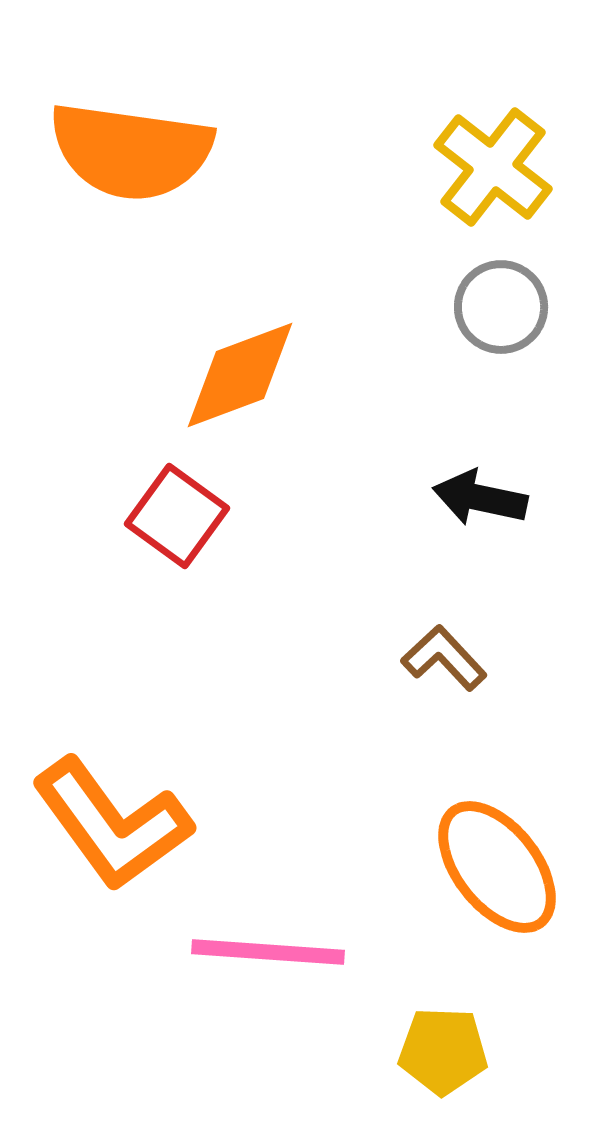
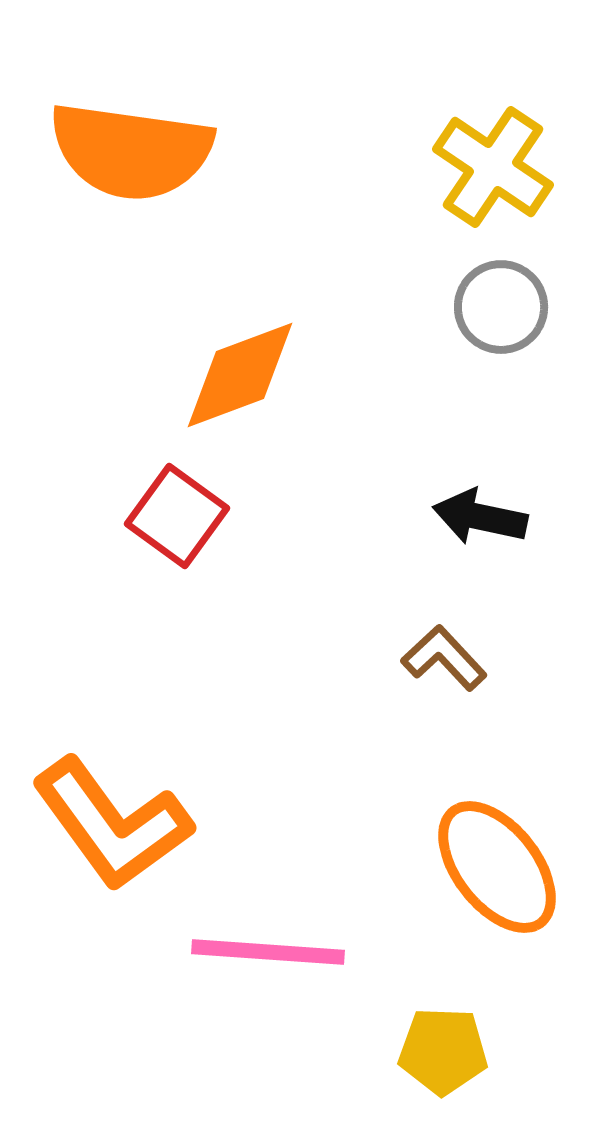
yellow cross: rotated 4 degrees counterclockwise
black arrow: moved 19 px down
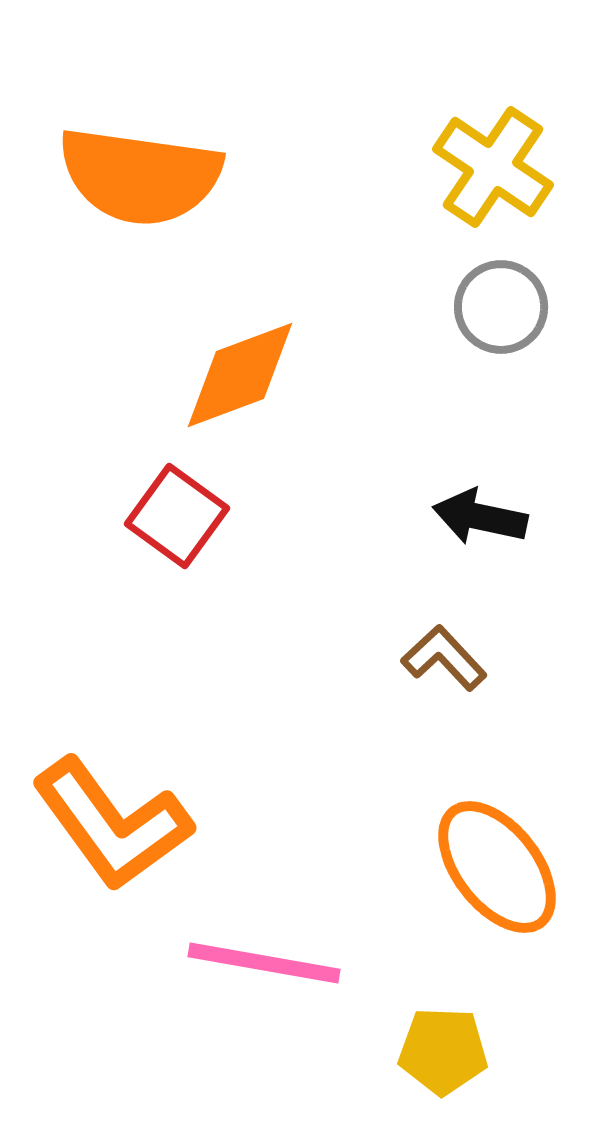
orange semicircle: moved 9 px right, 25 px down
pink line: moved 4 px left, 11 px down; rotated 6 degrees clockwise
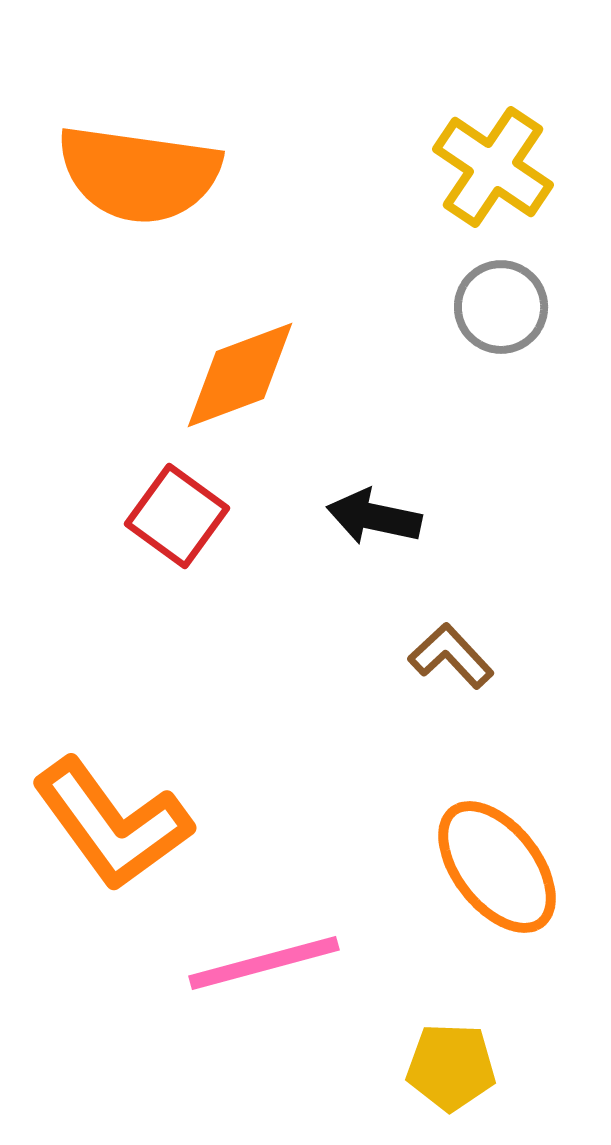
orange semicircle: moved 1 px left, 2 px up
black arrow: moved 106 px left
brown L-shape: moved 7 px right, 2 px up
pink line: rotated 25 degrees counterclockwise
yellow pentagon: moved 8 px right, 16 px down
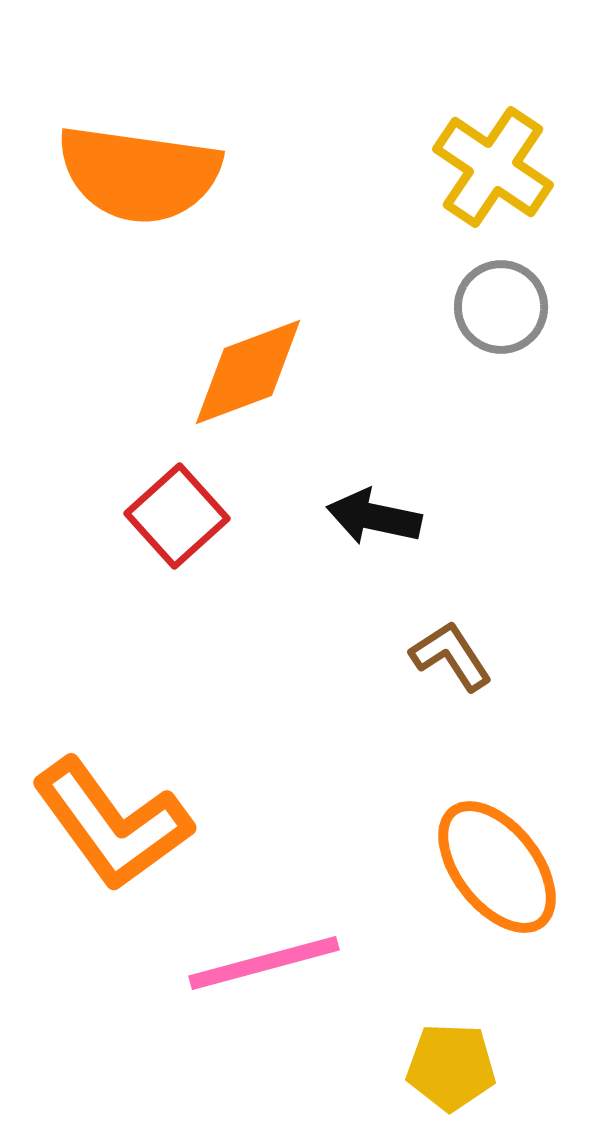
orange diamond: moved 8 px right, 3 px up
red square: rotated 12 degrees clockwise
brown L-shape: rotated 10 degrees clockwise
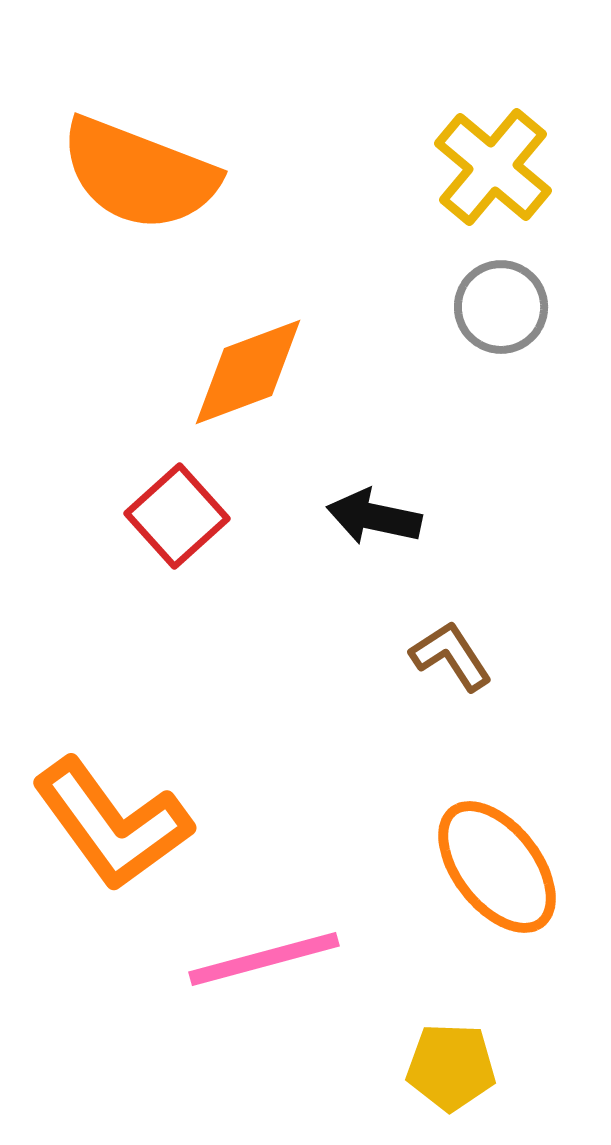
yellow cross: rotated 6 degrees clockwise
orange semicircle: rotated 13 degrees clockwise
pink line: moved 4 px up
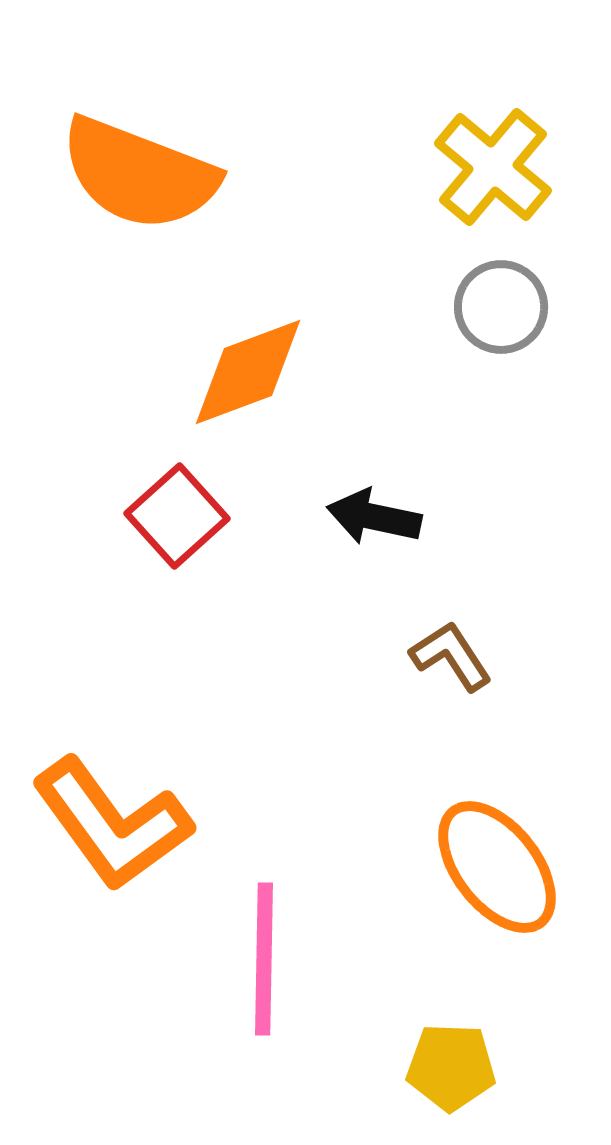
pink line: rotated 74 degrees counterclockwise
